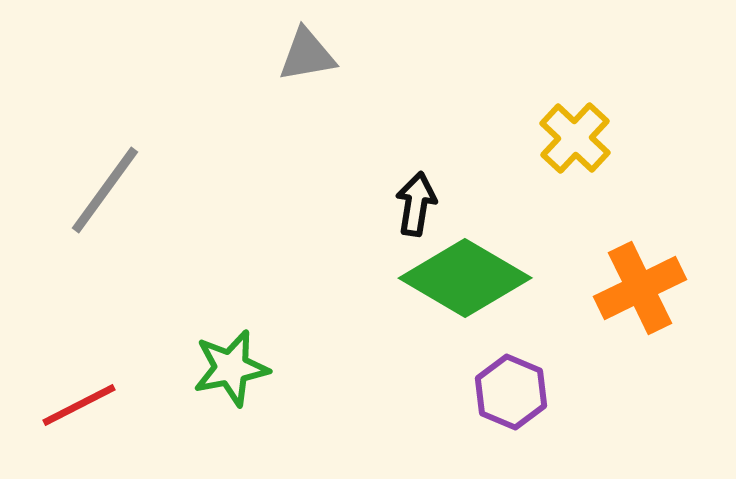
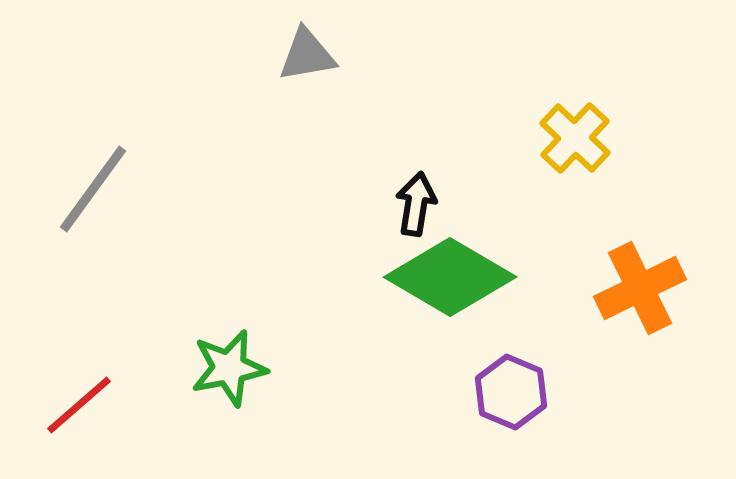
gray line: moved 12 px left, 1 px up
green diamond: moved 15 px left, 1 px up
green star: moved 2 px left
red line: rotated 14 degrees counterclockwise
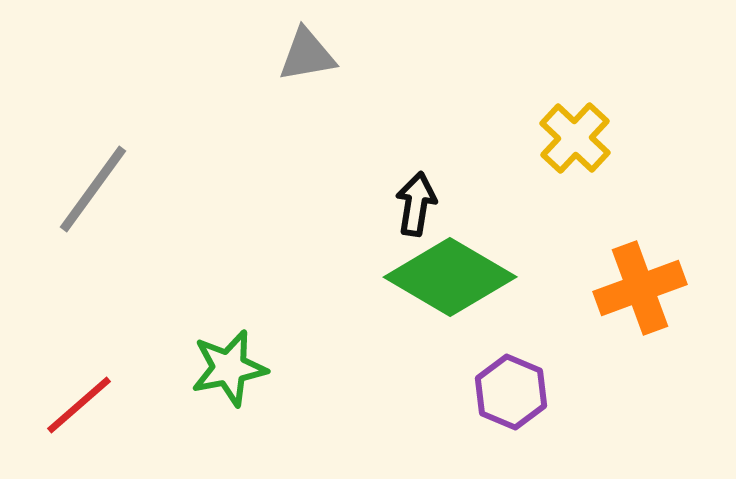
orange cross: rotated 6 degrees clockwise
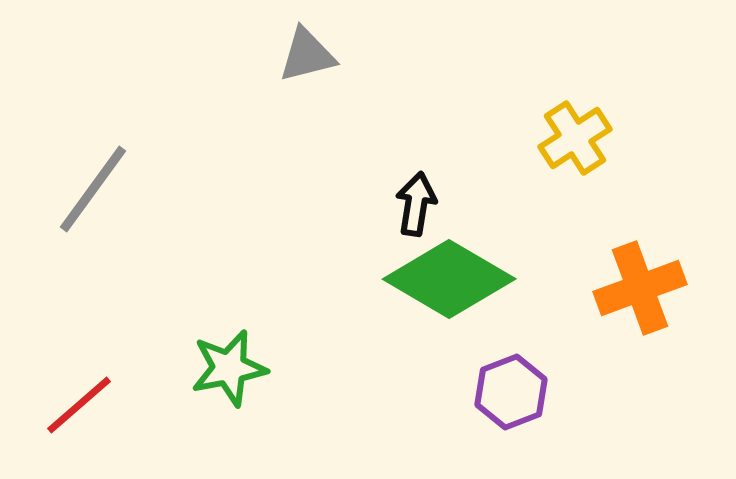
gray triangle: rotated 4 degrees counterclockwise
yellow cross: rotated 14 degrees clockwise
green diamond: moved 1 px left, 2 px down
purple hexagon: rotated 16 degrees clockwise
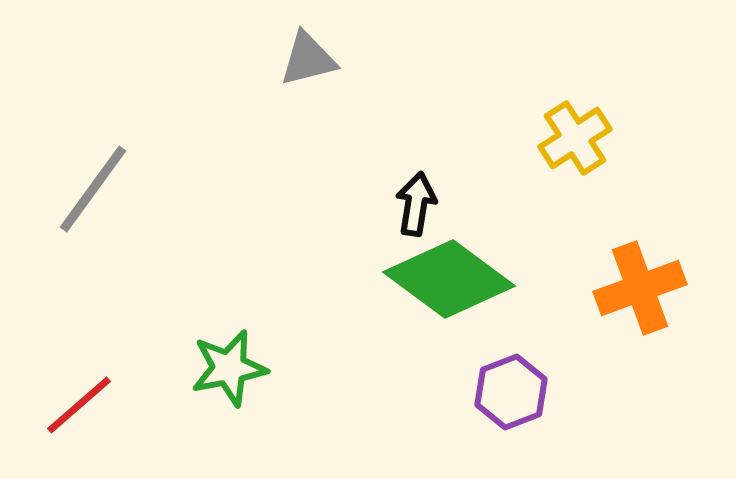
gray triangle: moved 1 px right, 4 px down
green diamond: rotated 6 degrees clockwise
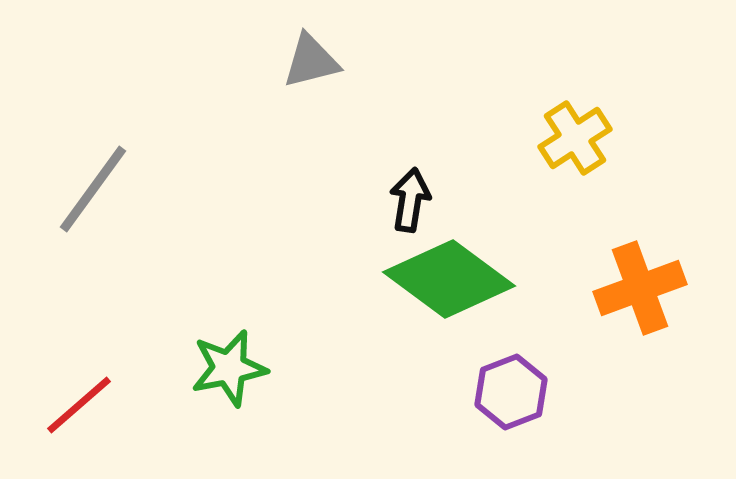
gray triangle: moved 3 px right, 2 px down
black arrow: moved 6 px left, 4 px up
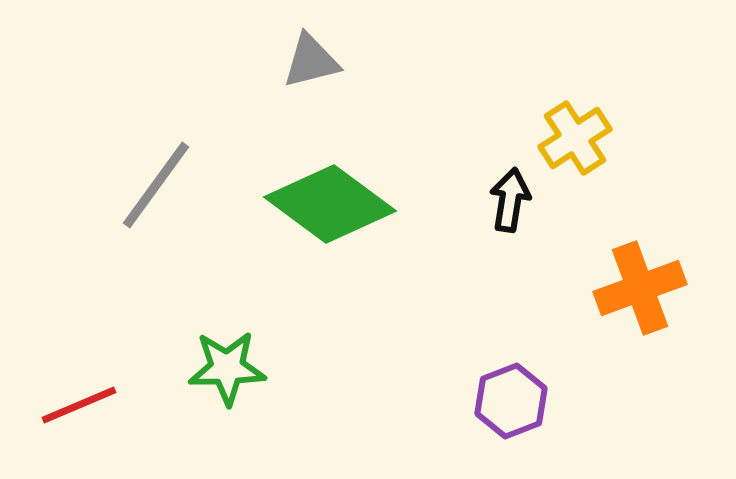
gray line: moved 63 px right, 4 px up
black arrow: moved 100 px right
green diamond: moved 119 px left, 75 px up
green star: moved 2 px left; rotated 10 degrees clockwise
purple hexagon: moved 9 px down
red line: rotated 18 degrees clockwise
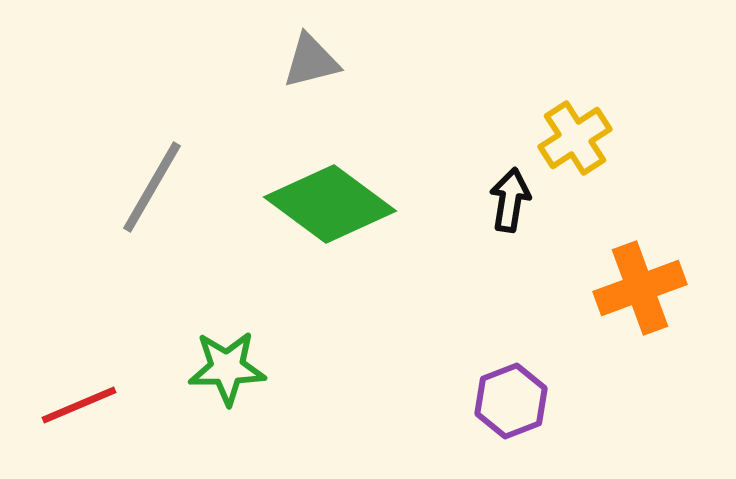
gray line: moved 4 px left, 2 px down; rotated 6 degrees counterclockwise
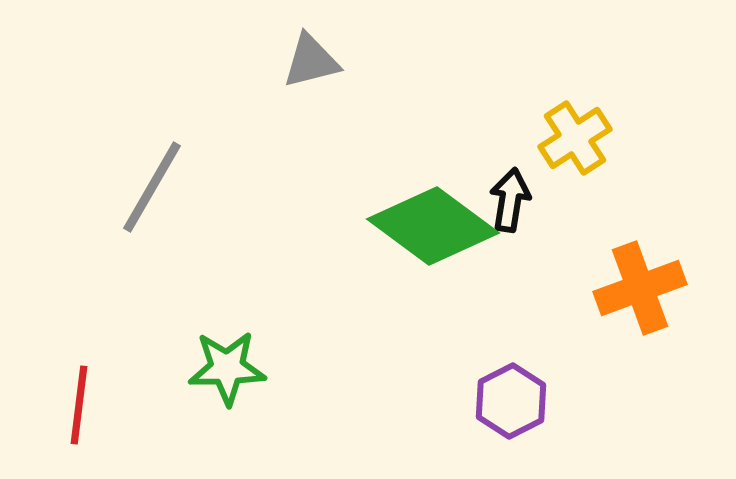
green diamond: moved 103 px right, 22 px down
purple hexagon: rotated 6 degrees counterclockwise
red line: rotated 60 degrees counterclockwise
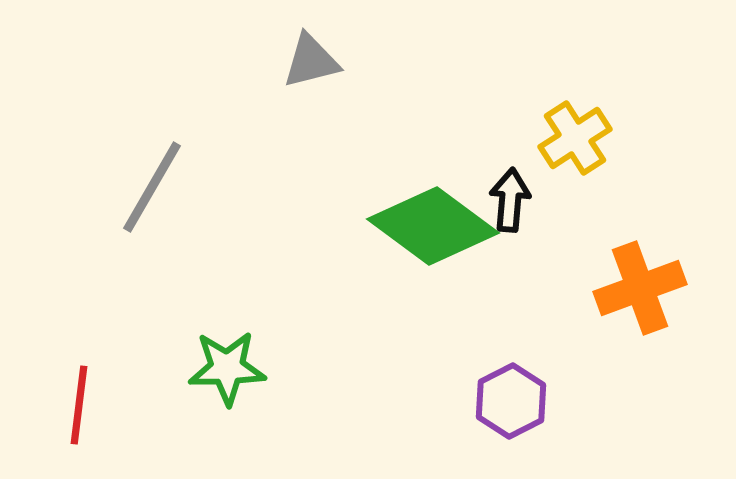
black arrow: rotated 4 degrees counterclockwise
